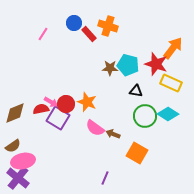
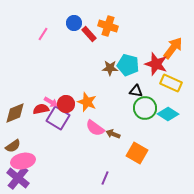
green circle: moved 8 px up
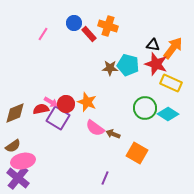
black triangle: moved 17 px right, 46 px up
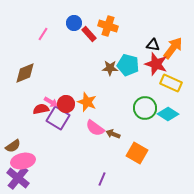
brown diamond: moved 10 px right, 40 px up
purple line: moved 3 px left, 1 px down
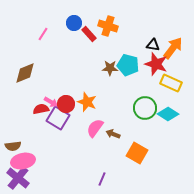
pink semicircle: rotated 90 degrees clockwise
brown semicircle: rotated 28 degrees clockwise
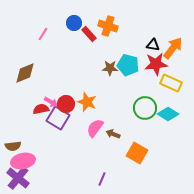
red star: rotated 25 degrees counterclockwise
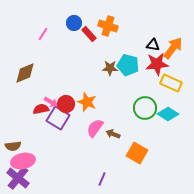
red star: moved 1 px right
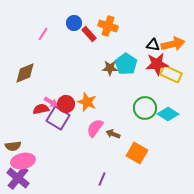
orange arrow: moved 4 px up; rotated 40 degrees clockwise
cyan pentagon: moved 2 px left, 1 px up; rotated 20 degrees clockwise
yellow rectangle: moved 9 px up
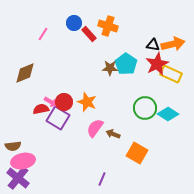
red star: rotated 20 degrees counterclockwise
red circle: moved 2 px left, 2 px up
